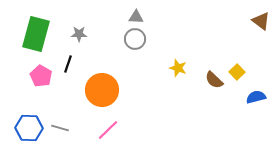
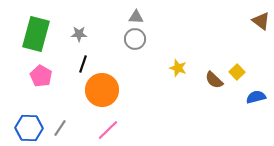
black line: moved 15 px right
gray line: rotated 72 degrees counterclockwise
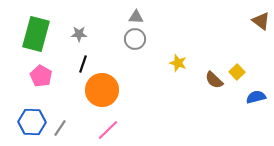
yellow star: moved 5 px up
blue hexagon: moved 3 px right, 6 px up
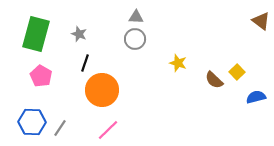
gray star: rotated 21 degrees clockwise
black line: moved 2 px right, 1 px up
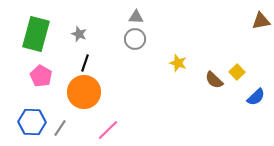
brown triangle: rotated 48 degrees counterclockwise
orange circle: moved 18 px left, 2 px down
blue semicircle: rotated 150 degrees clockwise
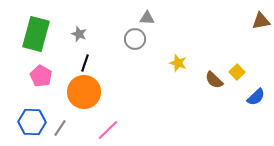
gray triangle: moved 11 px right, 1 px down
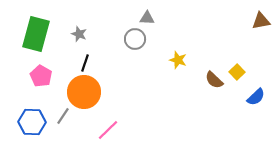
yellow star: moved 3 px up
gray line: moved 3 px right, 12 px up
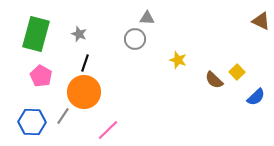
brown triangle: rotated 36 degrees clockwise
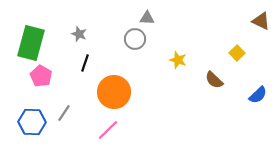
green rectangle: moved 5 px left, 9 px down
yellow square: moved 19 px up
orange circle: moved 30 px right
blue semicircle: moved 2 px right, 2 px up
gray line: moved 1 px right, 3 px up
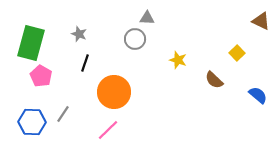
blue semicircle: rotated 96 degrees counterclockwise
gray line: moved 1 px left, 1 px down
